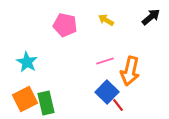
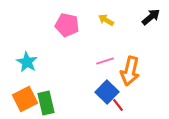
pink pentagon: moved 2 px right
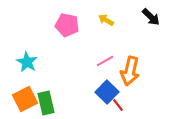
black arrow: rotated 84 degrees clockwise
pink line: rotated 12 degrees counterclockwise
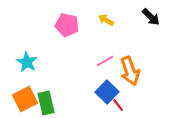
orange arrow: rotated 32 degrees counterclockwise
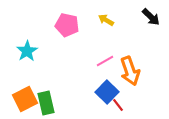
cyan star: moved 11 px up; rotated 10 degrees clockwise
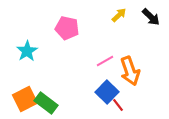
yellow arrow: moved 13 px right, 5 px up; rotated 105 degrees clockwise
pink pentagon: moved 3 px down
green rectangle: rotated 40 degrees counterclockwise
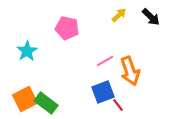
blue square: moved 4 px left; rotated 25 degrees clockwise
